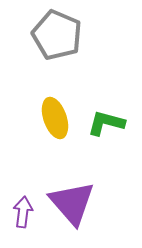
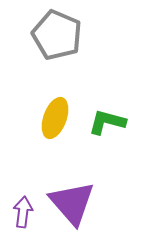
yellow ellipse: rotated 39 degrees clockwise
green L-shape: moved 1 px right, 1 px up
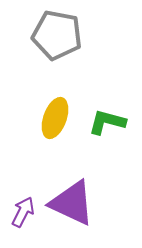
gray pentagon: rotated 12 degrees counterclockwise
purple triangle: rotated 24 degrees counterclockwise
purple arrow: rotated 20 degrees clockwise
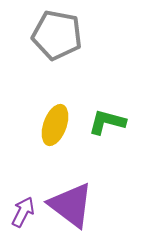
yellow ellipse: moved 7 px down
purple triangle: moved 1 px left, 2 px down; rotated 12 degrees clockwise
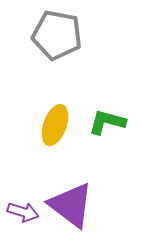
purple arrow: rotated 80 degrees clockwise
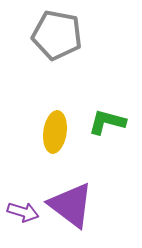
yellow ellipse: moved 7 px down; rotated 12 degrees counterclockwise
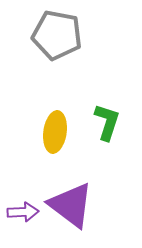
green L-shape: rotated 93 degrees clockwise
purple arrow: rotated 20 degrees counterclockwise
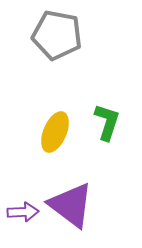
yellow ellipse: rotated 15 degrees clockwise
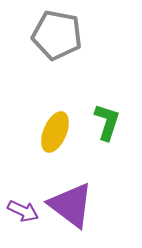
purple arrow: moved 1 px up; rotated 28 degrees clockwise
